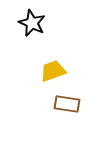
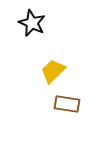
yellow trapezoid: rotated 24 degrees counterclockwise
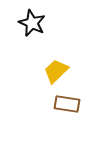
yellow trapezoid: moved 3 px right
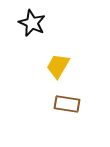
yellow trapezoid: moved 2 px right, 5 px up; rotated 16 degrees counterclockwise
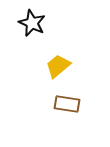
yellow trapezoid: rotated 20 degrees clockwise
